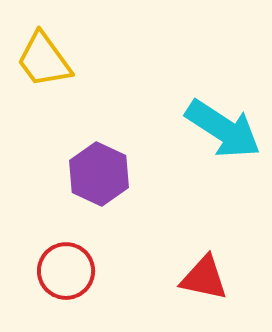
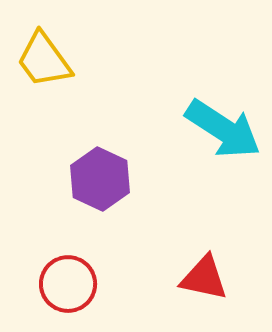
purple hexagon: moved 1 px right, 5 px down
red circle: moved 2 px right, 13 px down
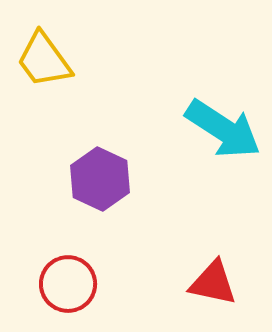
red triangle: moved 9 px right, 5 px down
